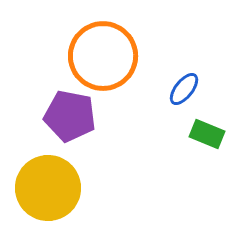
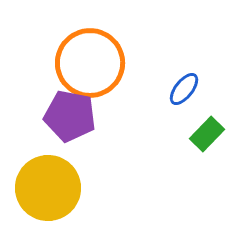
orange circle: moved 13 px left, 7 px down
green rectangle: rotated 68 degrees counterclockwise
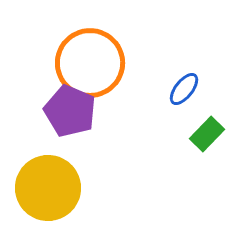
purple pentagon: moved 5 px up; rotated 12 degrees clockwise
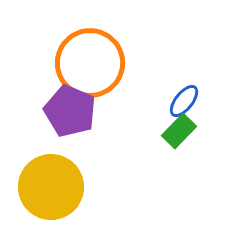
blue ellipse: moved 12 px down
green rectangle: moved 28 px left, 3 px up
yellow circle: moved 3 px right, 1 px up
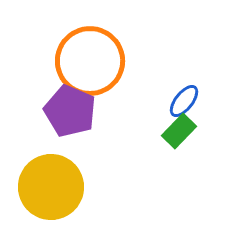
orange circle: moved 2 px up
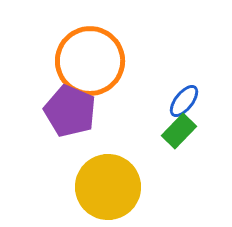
yellow circle: moved 57 px right
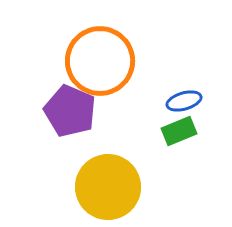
orange circle: moved 10 px right
blue ellipse: rotated 36 degrees clockwise
green rectangle: rotated 24 degrees clockwise
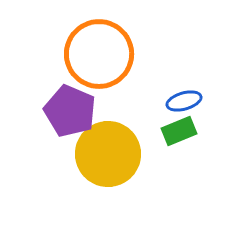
orange circle: moved 1 px left, 7 px up
yellow circle: moved 33 px up
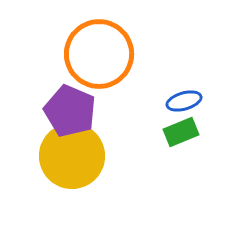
green rectangle: moved 2 px right, 1 px down
yellow circle: moved 36 px left, 2 px down
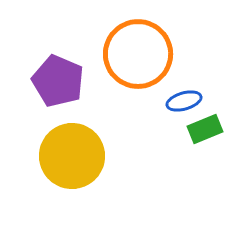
orange circle: moved 39 px right
purple pentagon: moved 12 px left, 30 px up
green rectangle: moved 24 px right, 3 px up
